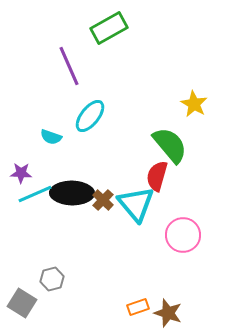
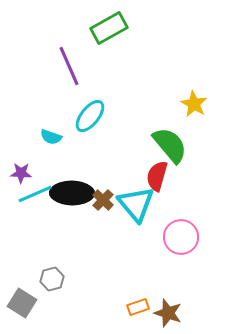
pink circle: moved 2 px left, 2 px down
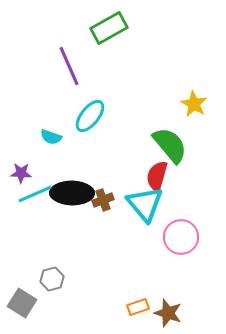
brown cross: rotated 25 degrees clockwise
cyan triangle: moved 9 px right
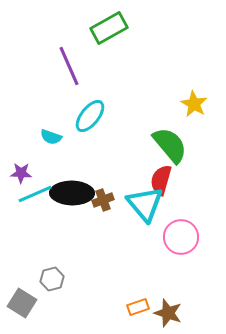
red semicircle: moved 4 px right, 4 px down
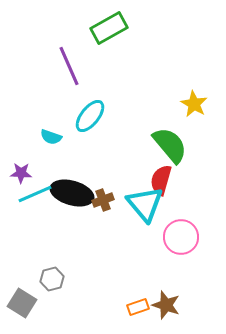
black ellipse: rotated 15 degrees clockwise
brown star: moved 2 px left, 8 px up
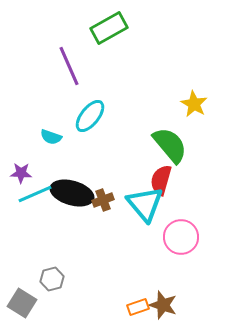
brown star: moved 3 px left
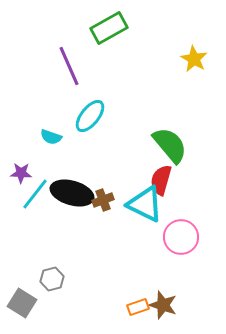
yellow star: moved 45 px up
cyan line: rotated 28 degrees counterclockwise
cyan triangle: rotated 24 degrees counterclockwise
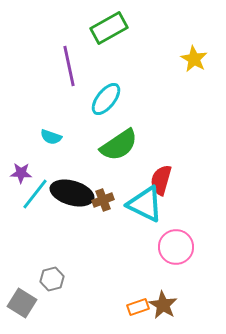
purple line: rotated 12 degrees clockwise
cyan ellipse: moved 16 px right, 17 px up
green semicircle: moved 51 px left; rotated 96 degrees clockwise
pink circle: moved 5 px left, 10 px down
brown star: rotated 12 degrees clockwise
